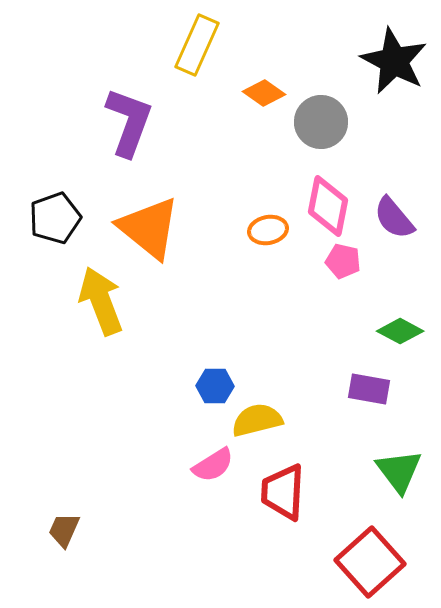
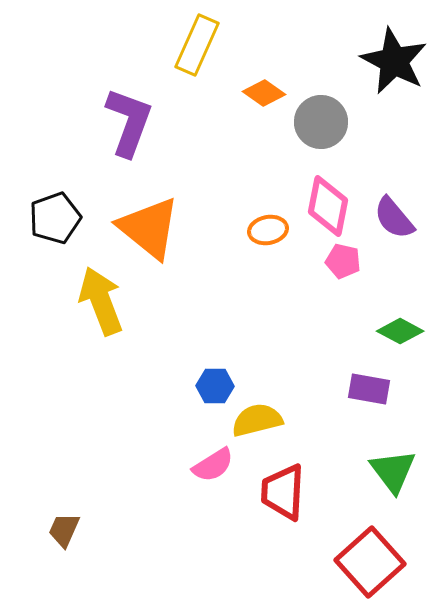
green triangle: moved 6 px left
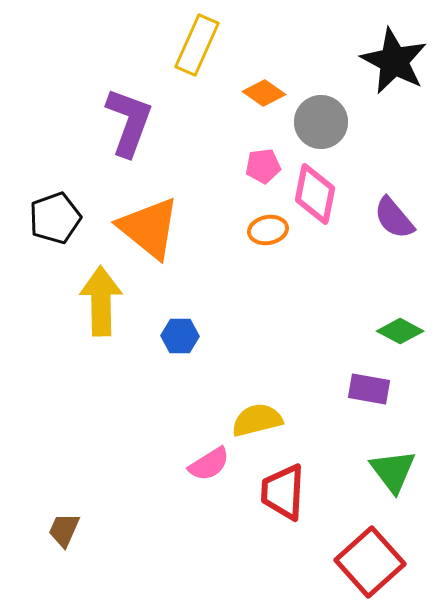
pink diamond: moved 13 px left, 12 px up
pink pentagon: moved 80 px left, 95 px up; rotated 20 degrees counterclockwise
yellow arrow: rotated 20 degrees clockwise
blue hexagon: moved 35 px left, 50 px up
pink semicircle: moved 4 px left, 1 px up
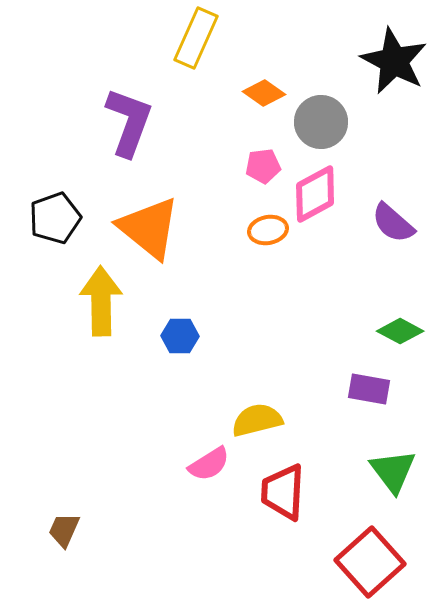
yellow rectangle: moved 1 px left, 7 px up
pink diamond: rotated 50 degrees clockwise
purple semicircle: moved 1 px left, 5 px down; rotated 9 degrees counterclockwise
